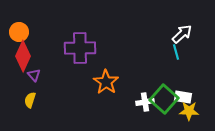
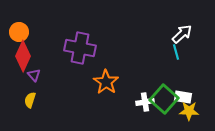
purple cross: rotated 12 degrees clockwise
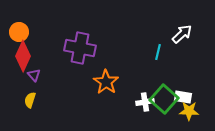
cyan line: moved 18 px left; rotated 28 degrees clockwise
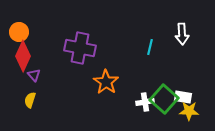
white arrow: rotated 130 degrees clockwise
cyan line: moved 8 px left, 5 px up
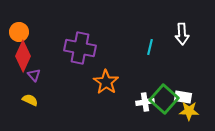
yellow semicircle: rotated 98 degrees clockwise
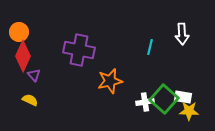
purple cross: moved 1 px left, 2 px down
orange star: moved 4 px right, 1 px up; rotated 25 degrees clockwise
